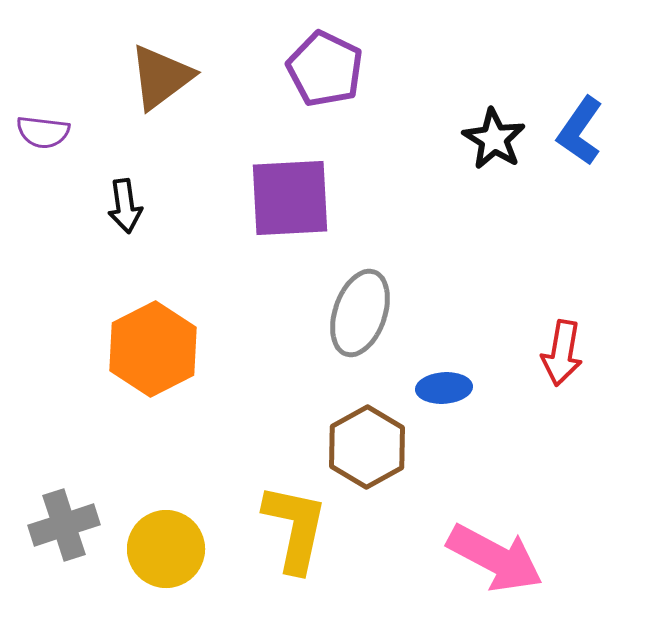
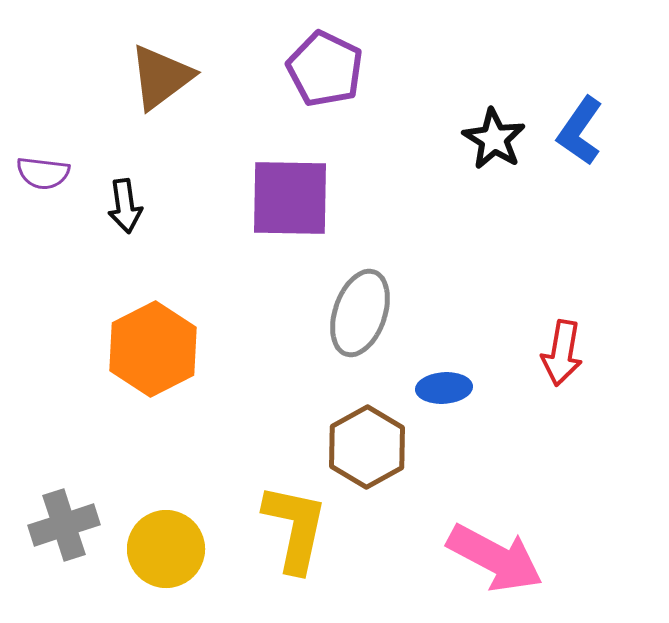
purple semicircle: moved 41 px down
purple square: rotated 4 degrees clockwise
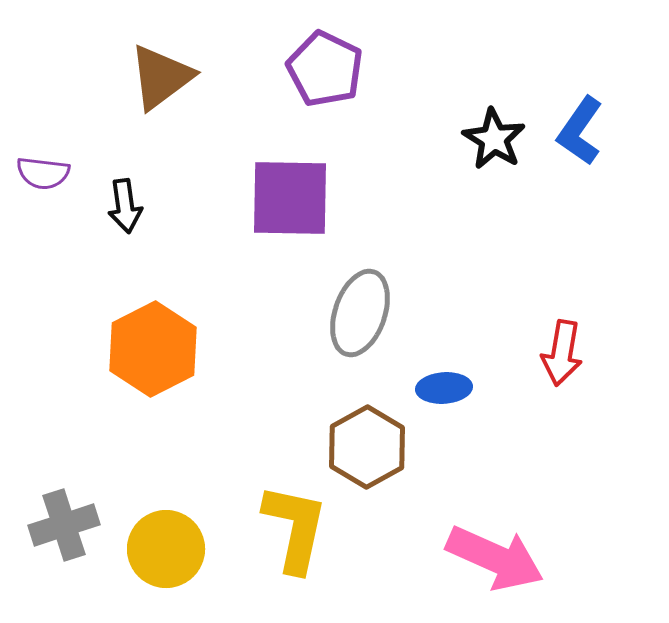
pink arrow: rotated 4 degrees counterclockwise
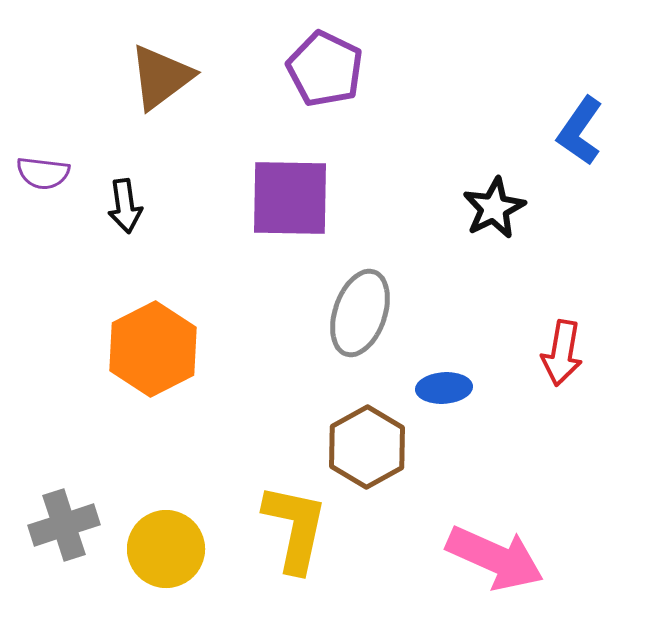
black star: moved 69 px down; rotated 14 degrees clockwise
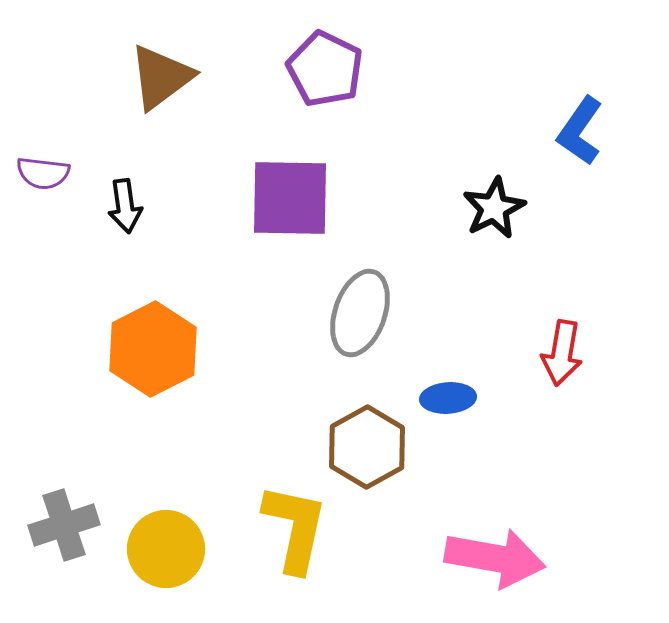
blue ellipse: moved 4 px right, 10 px down
pink arrow: rotated 14 degrees counterclockwise
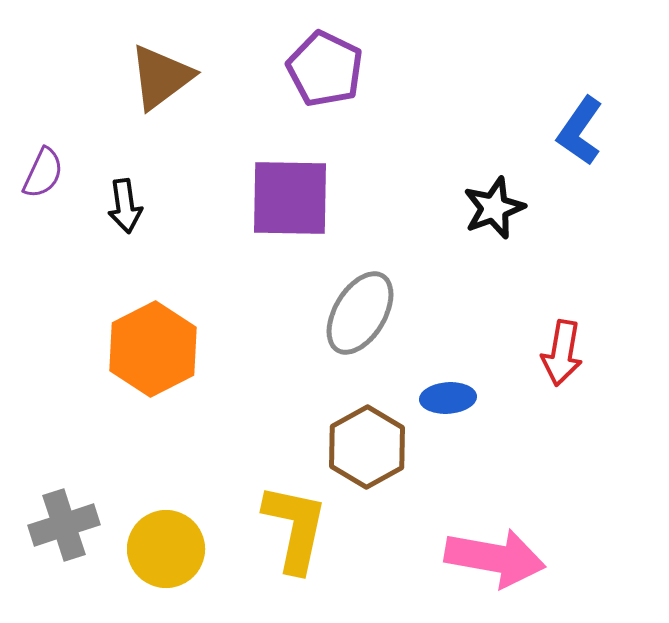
purple semicircle: rotated 72 degrees counterclockwise
black star: rotated 6 degrees clockwise
gray ellipse: rotated 12 degrees clockwise
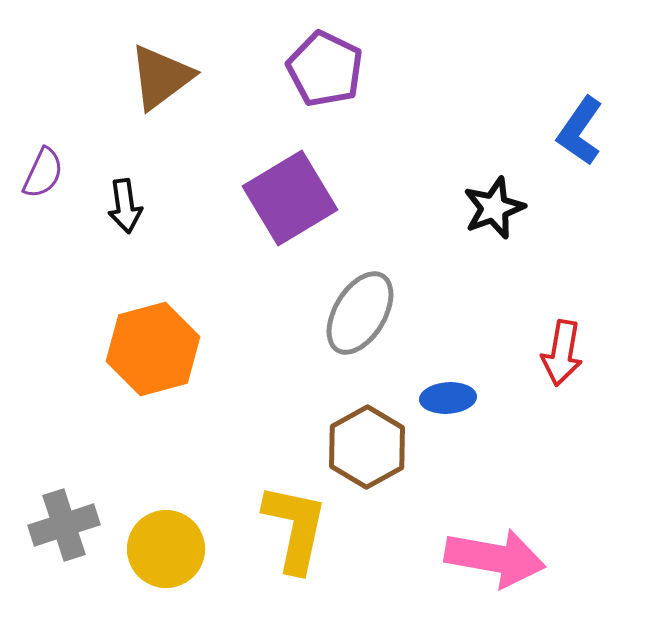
purple square: rotated 32 degrees counterclockwise
orange hexagon: rotated 12 degrees clockwise
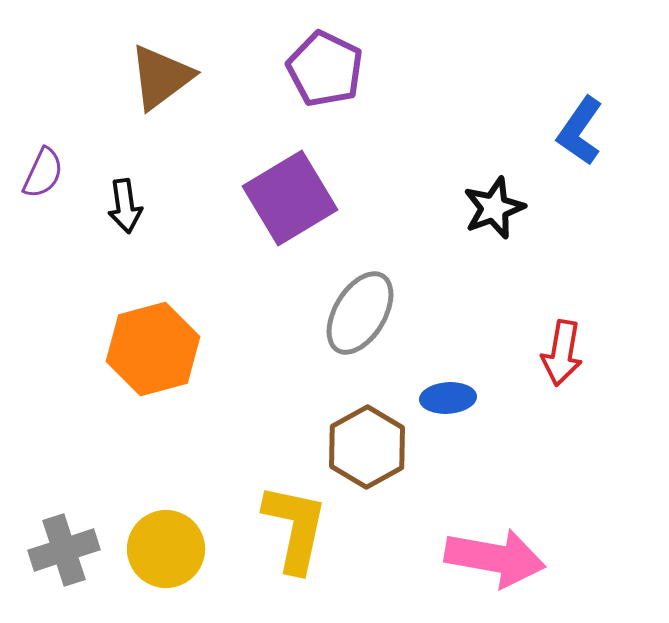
gray cross: moved 25 px down
